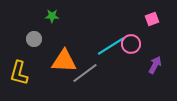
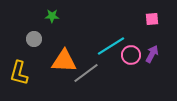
pink square: rotated 16 degrees clockwise
pink circle: moved 11 px down
purple arrow: moved 3 px left, 11 px up
gray line: moved 1 px right
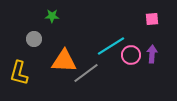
purple arrow: rotated 24 degrees counterclockwise
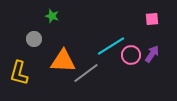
green star: rotated 16 degrees clockwise
purple arrow: rotated 30 degrees clockwise
orange triangle: moved 1 px left
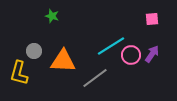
gray circle: moved 12 px down
gray line: moved 9 px right, 5 px down
